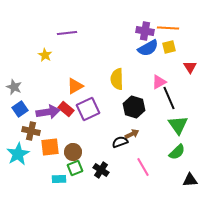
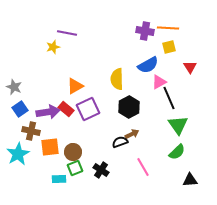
purple line: rotated 18 degrees clockwise
blue semicircle: moved 17 px down
yellow star: moved 8 px right, 8 px up; rotated 24 degrees clockwise
black hexagon: moved 5 px left; rotated 15 degrees clockwise
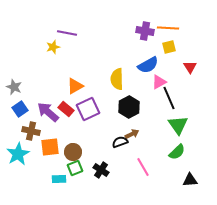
purple arrow: rotated 130 degrees counterclockwise
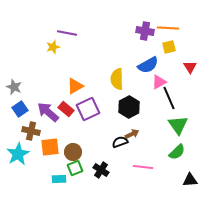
pink line: rotated 54 degrees counterclockwise
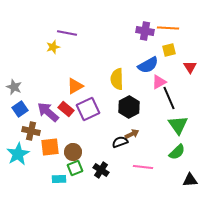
yellow square: moved 3 px down
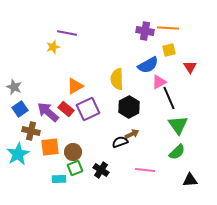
pink line: moved 2 px right, 3 px down
